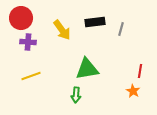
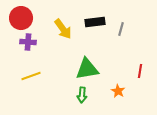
yellow arrow: moved 1 px right, 1 px up
orange star: moved 15 px left
green arrow: moved 6 px right
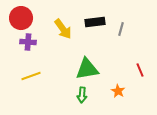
red line: moved 1 px up; rotated 32 degrees counterclockwise
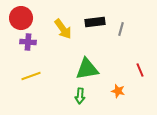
orange star: rotated 16 degrees counterclockwise
green arrow: moved 2 px left, 1 px down
